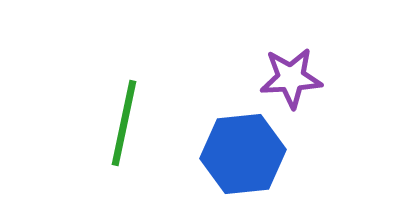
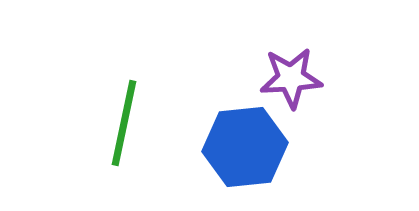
blue hexagon: moved 2 px right, 7 px up
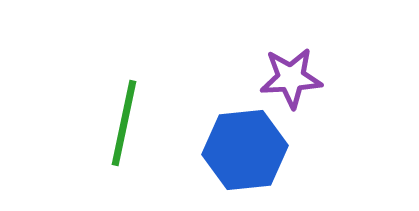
blue hexagon: moved 3 px down
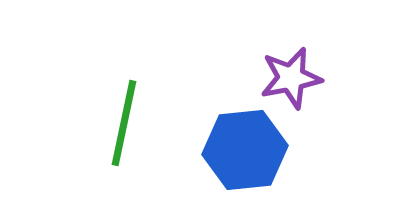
purple star: rotated 8 degrees counterclockwise
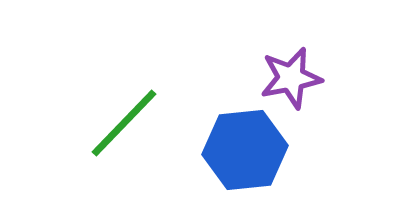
green line: rotated 32 degrees clockwise
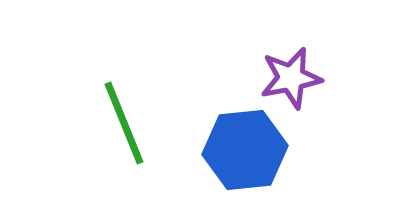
green line: rotated 66 degrees counterclockwise
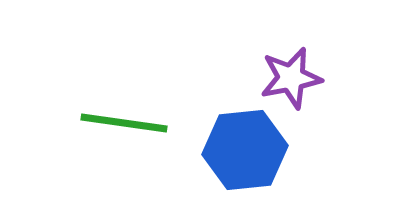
green line: rotated 60 degrees counterclockwise
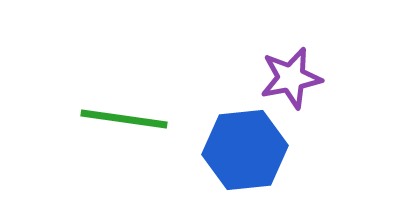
green line: moved 4 px up
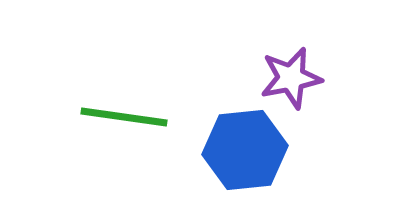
green line: moved 2 px up
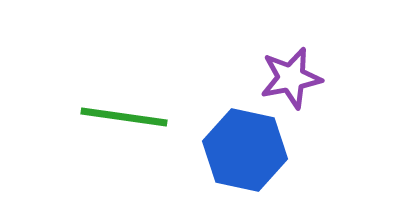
blue hexagon: rotated 18 degrees clockwise
